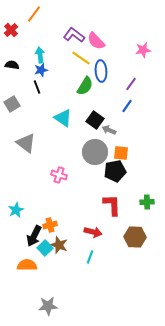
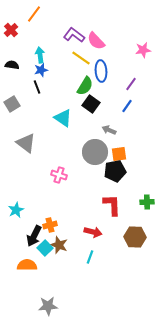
black square: moved 4 px left, 16 px up
orange square: moved 2 px left, 1 px down; rotated 14 degrees counterclockwise
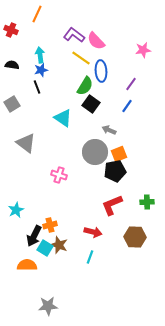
orange line: moved 3 px right; rotated 12 degrees counterclockwise
red cross: rotated 24 degrees counterclockwise
orange square: rotated 14 degrees counterclockwise
red L-shape: rotated 110 degrees counterclockwise
cyan square: rotated 14 degrees counterclockwise
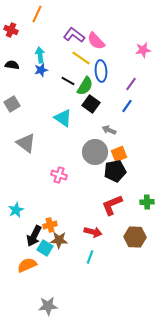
black line: moved 31 px right, 6 px up; rotated 40 degrees counterclockwise
brown star: moved 5 px up; rotated 18 degrees counterclockwise
orange semicircle: rotated 24 degrees counterclockwise
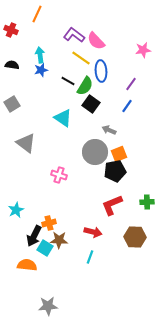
orange cross: moved 1 px left, 2 px up
orange semicircle: rotated 30 degrees clockwise
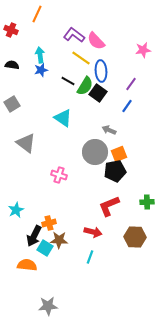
black square: moved 7 px right, 11 px up
red L-shape: moved 3 px left, 1 px down
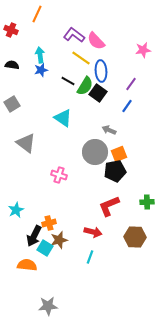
brown star: rotated 18 degrees counterclockwise
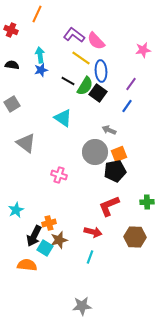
gray star: moved 34 px right
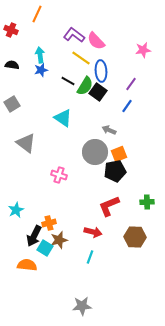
black square: moved 1 px up
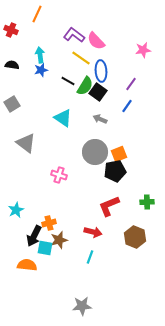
gray arrow: moved 9 px left, 11 px up
brown hexagon: rotated 20 degrees clockwise
cyan square: rotated 21 degrees counterclockwise
